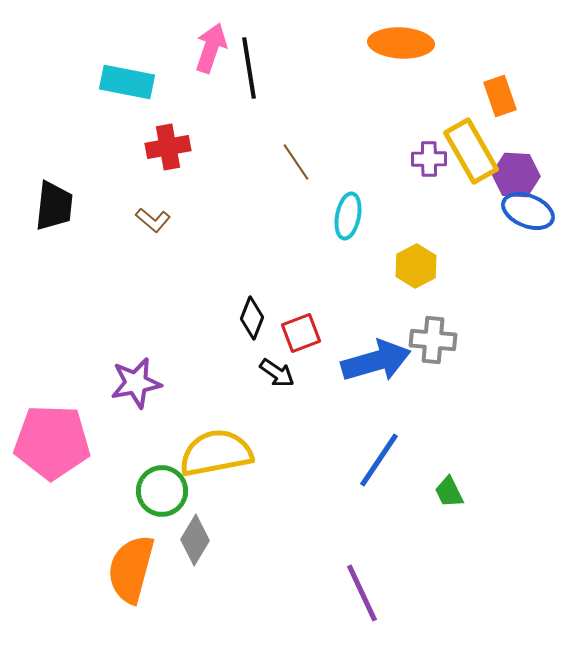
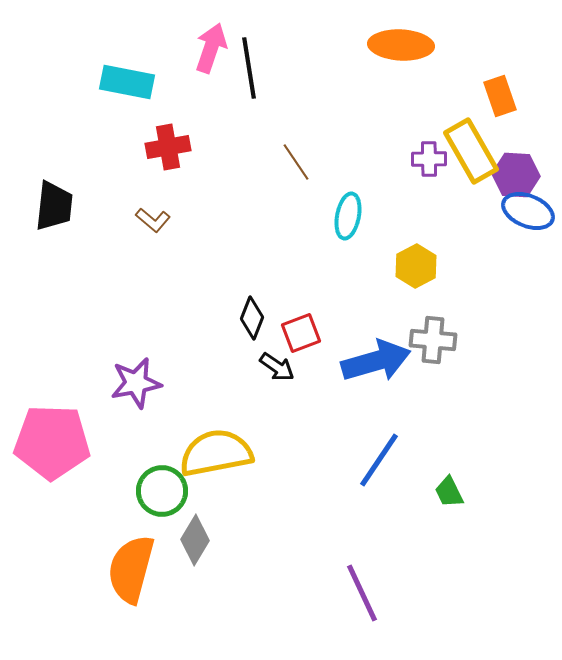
orange ellipse: moved 2 px down
black arrow: moved 6 px up
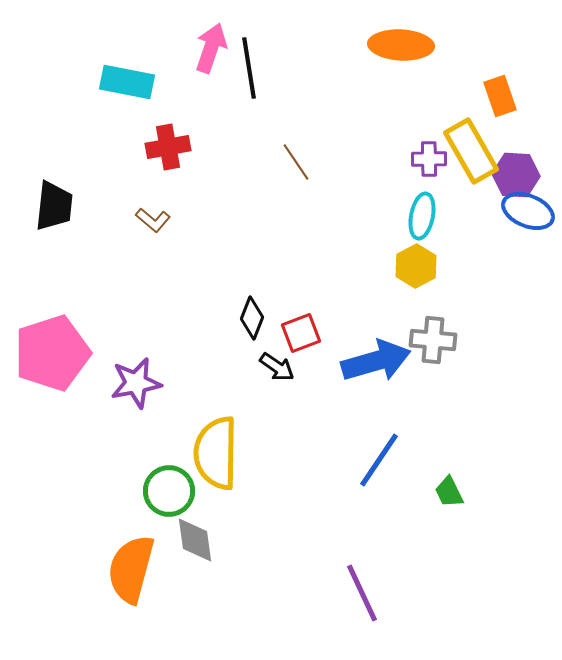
cyan ellipse: moved 74 px right
pink pentagon: moved 89 px up; rotated 20 degrees counterclockwise
yellow semicircle: rotated 78 degrees counterclockwise
green circle: moved 7 px right
gray diamond: rotated 39 degrees counterclockwise
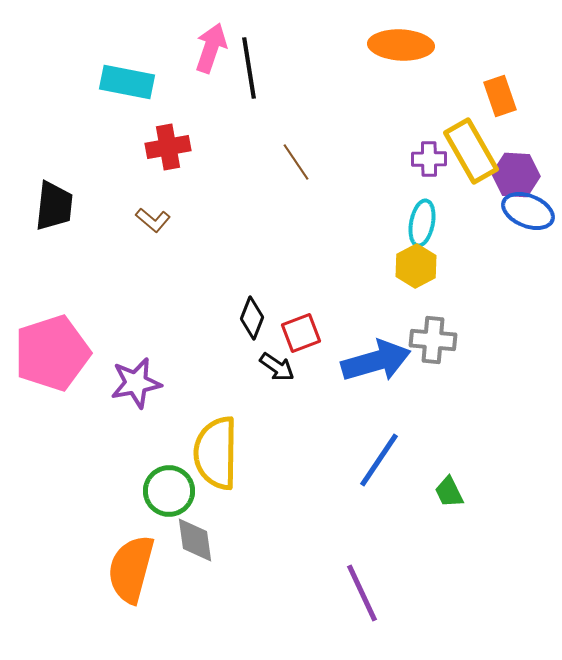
cyan ellipse: moved 7 px down
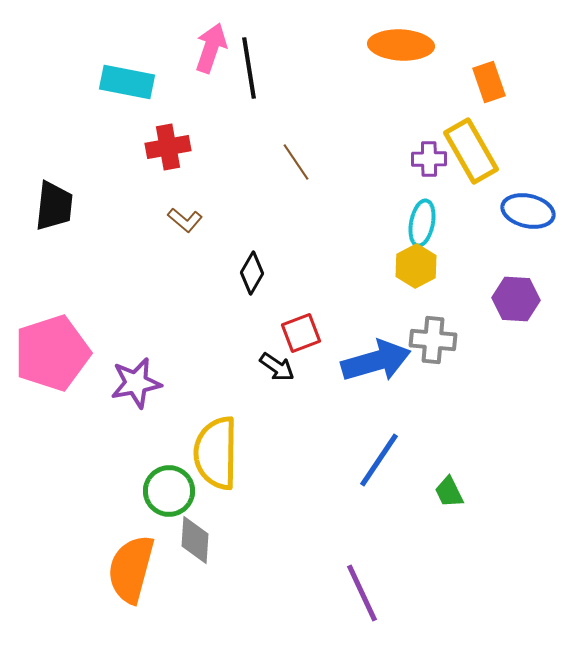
orange rectangle: moved 11 px left, 14 px up
purple hexagon: moved 124 px down
blue ellipse: rotated 9 degrees counterclockwise
brown L-shape: moved 32 px right
black diamond: moved 45 px up; rotated 9 degrees clockwise
gray diamond: rotated 12 degrees clockwise
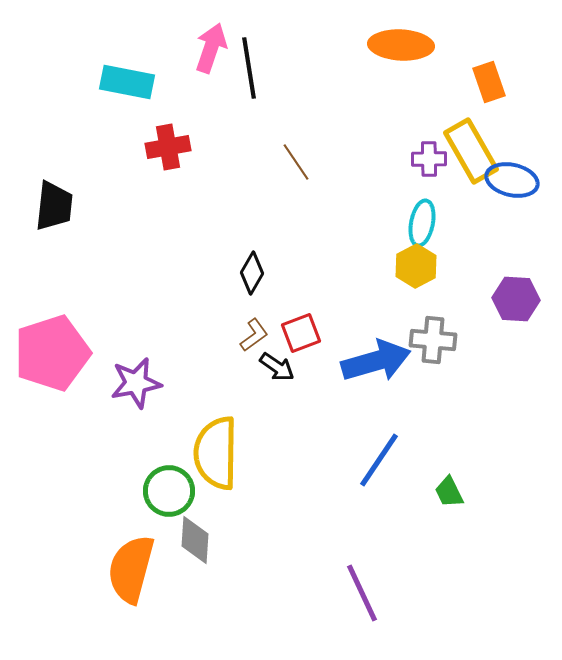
blue ellipse: moved 16 px left, 31 px up
brown L-shape: moved 69 px right, 115 px down; rotated 76 degrees counterclockwise
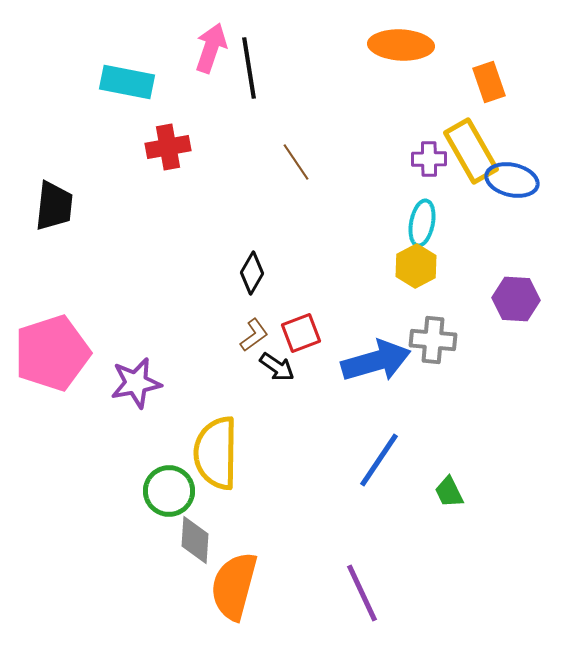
orange semicircle: moved 103 px right, 17 px down
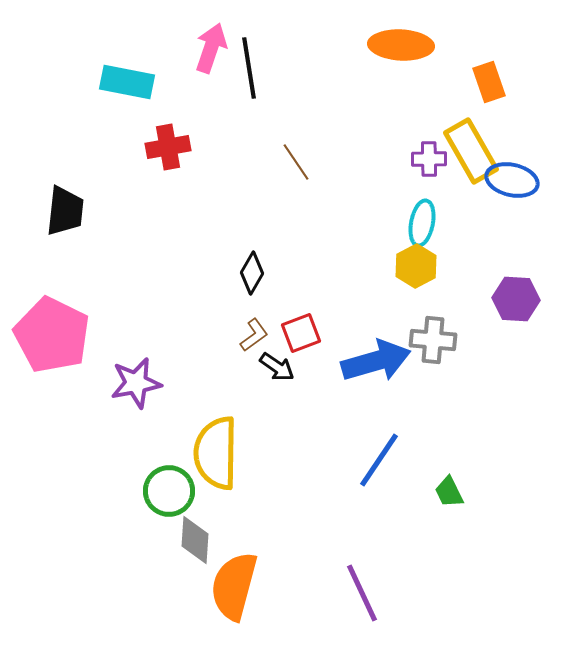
black trapezoid: moved 11 px right, 5 px down
pink pentagon: moved 18 px up; rotated 28 degrees counterclockwise
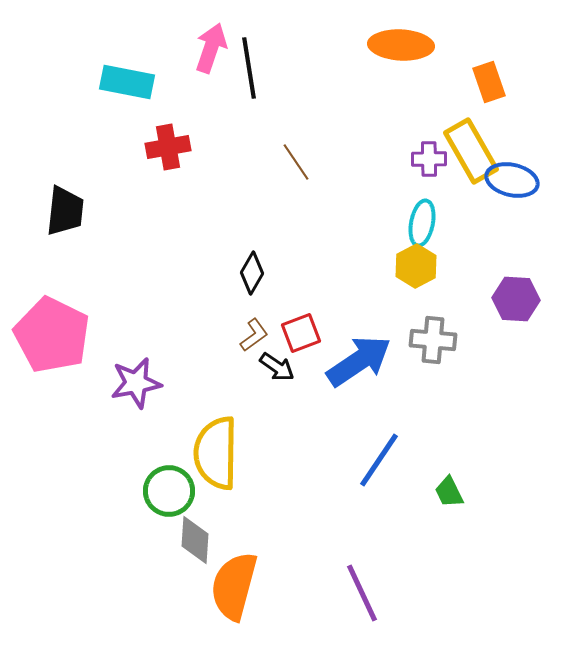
blue arrow: moved 17 px left; rotated 18 degrees counterclockwise
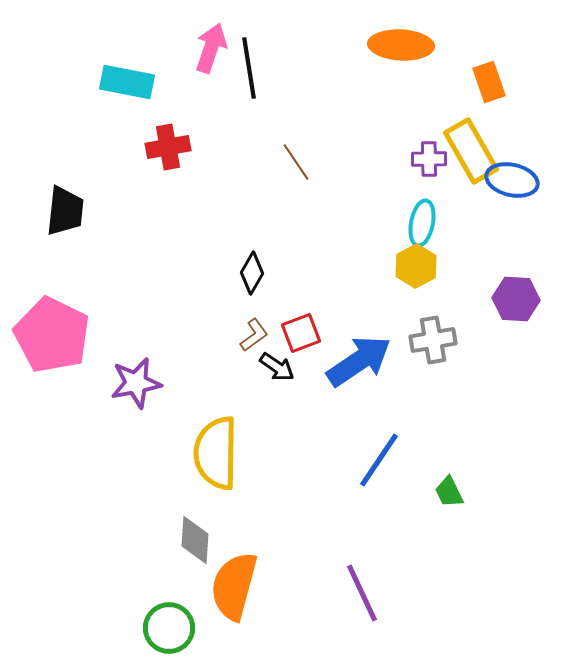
gray cross: rotated 15 degrees counterclockwise
green circle: moved 137 px down
